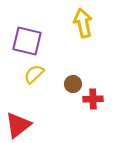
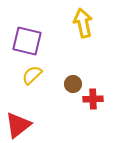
yellow semicircle: moved 2 px left, 1 px down
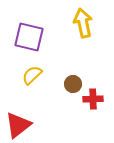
purple square: moved 2 px right, 4 px up
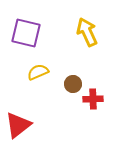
yellow arrow: moved 4 px right, 9 px down; rotated 12 degrees counterclockwise
purple square: moved 3 px left, 4 px up
yellow semicircle: moved 6 px right, 3 px up; rotated 20 degrees clockwise
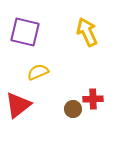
purple square: moved 1 px left, 1 px up
brown circle: moved 25 px down
red triangle: moved 20 px up
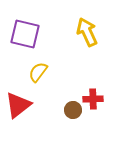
purple square: moved 2 px down
yellow semicircle: rotated 30 degrees counterclockwise
brown circle: moved 1 px down
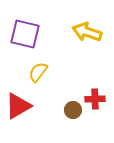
yellow arrow: rotated 48 degrees counterclockwise
red cross: moved 2 px right
red triangle: moved 1 px down; rotated 8 degrees clockwise
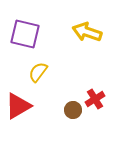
red cross: rotated 30 degrees counterclockwise
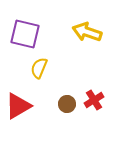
yellow semicircle: moved 1 px right, 4 px up; rotated 15 degrees counterclockwise
red cross: moved 1 px left, 1 px down
brown circle: moved 6 px left, 6 px up
